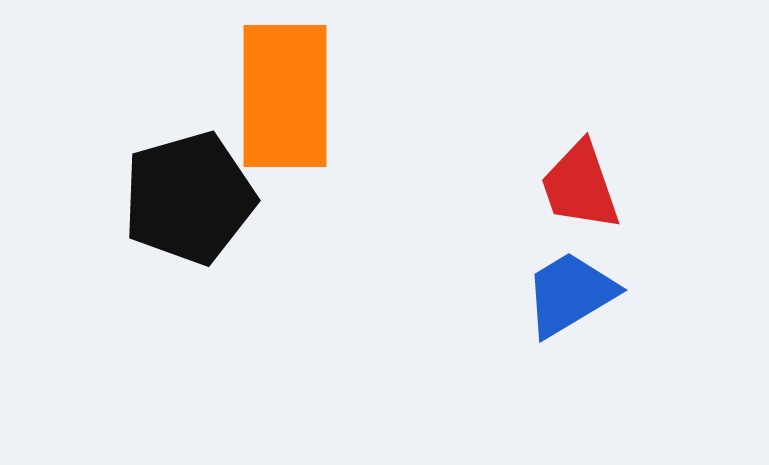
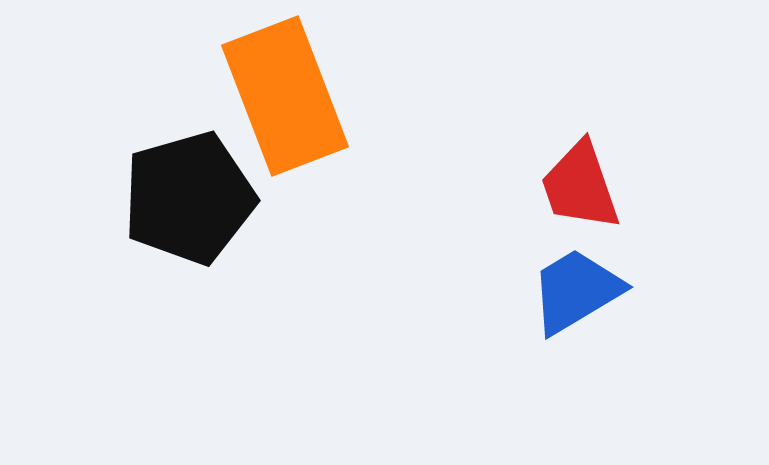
orange rectangle: rotated 21 degrees counterclockwise
blue trapezoid: moved 6 px right, 3 px up
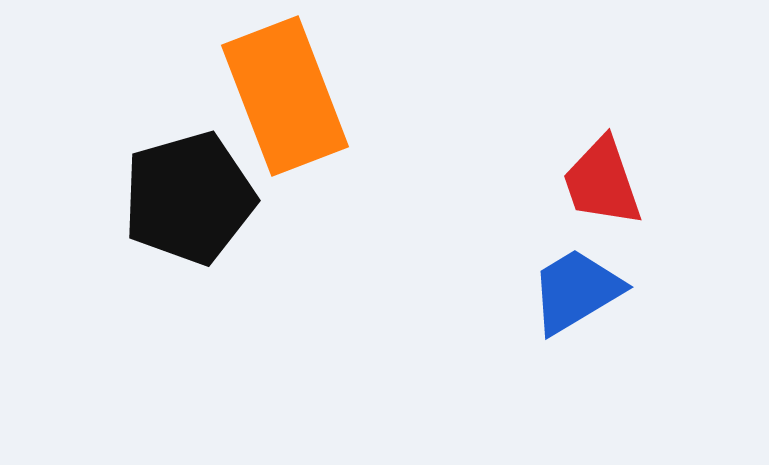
red trapezoid: moved 22 px right, 4 px up
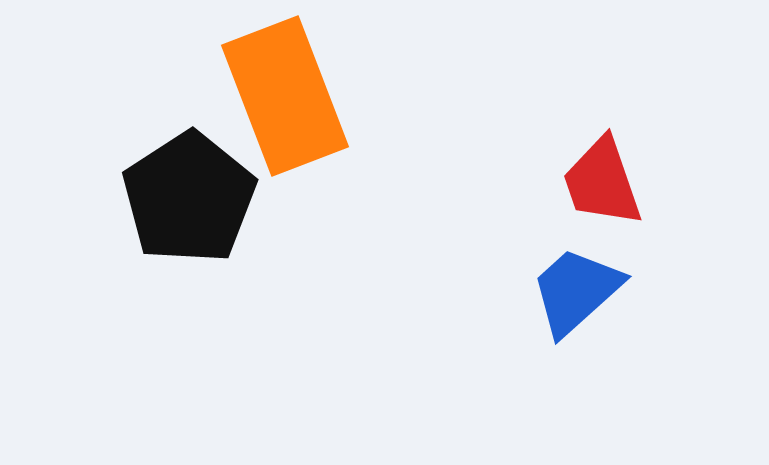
black pentagon: rotated 17 degrees counterclockwise
blue trapezoid: rotated 11 degrees counterclockwise
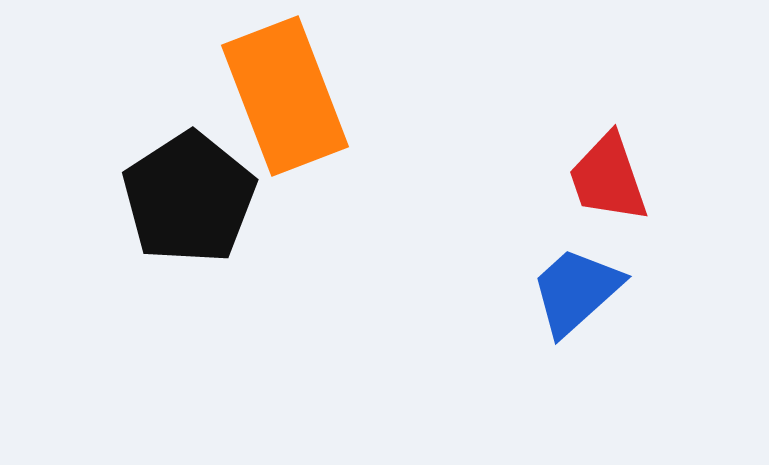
red trapezoid: moved 6 px right, 4 px up
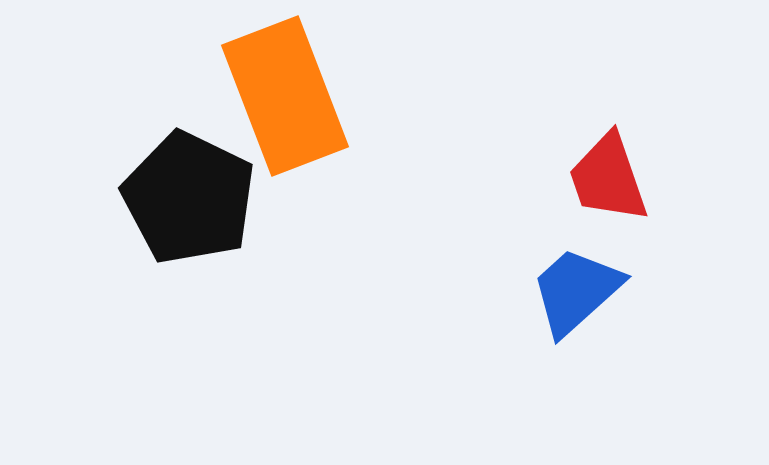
black pentagon: rotated 13 degrees counterclockwise
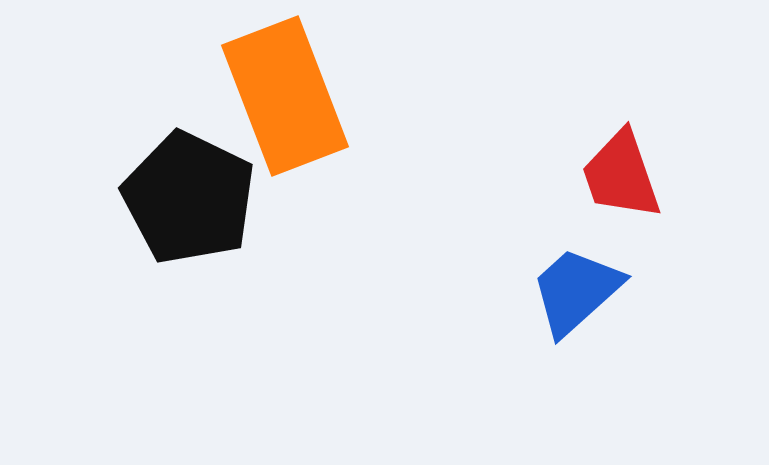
red trapezoid: moved 13 px right, 3 px up
